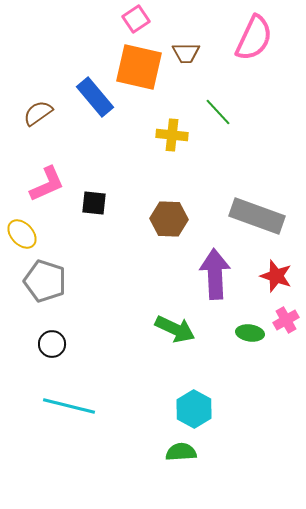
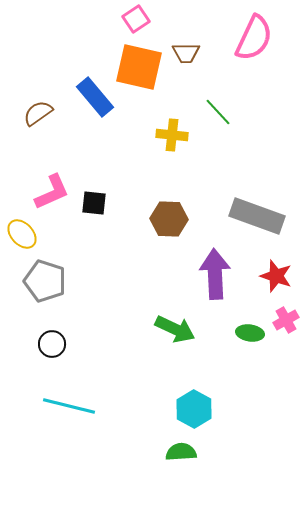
pink L-shape: moved 5 px right, 8 px down
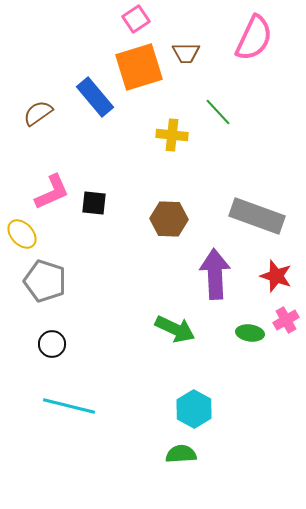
orange square: rotated 30 degrees counterclockwise
green semicircle: moved 2 px down
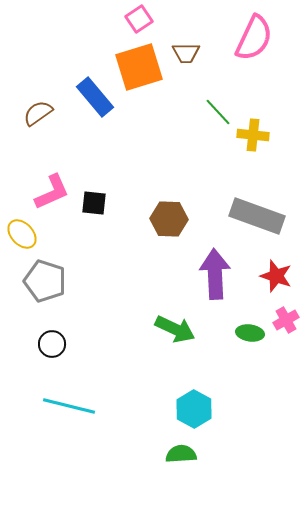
pink square: moved 3 px right
yellow cross: moved 81 px right
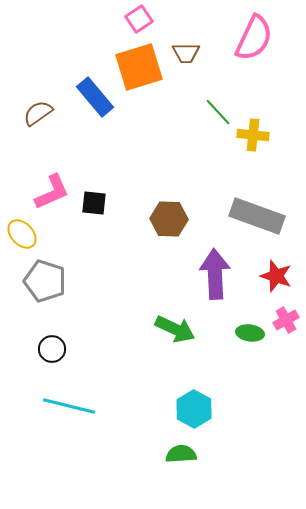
black circle: moved 5 px down
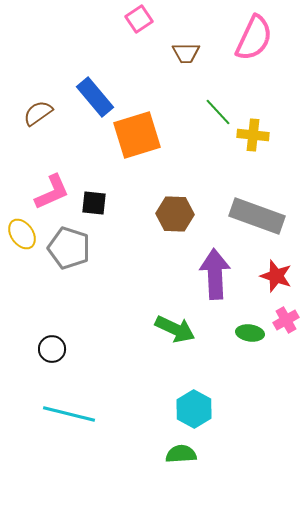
orange square: moved 2 px left, 68 px down
brown hexagon: moved 6 px right, 5 px up
yellow ellipse: rotated 8 degrees clockwise
gray pentagon: moved 24 px right, 33 px up
cyan line: moved 8 px down
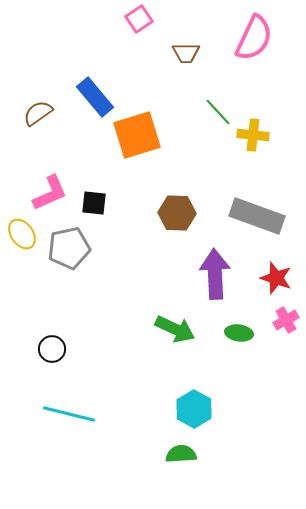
pink L-shape: moved 2 px left, 1 px down
brown hexagon: moved 2 px right, 1 px up
gray pentagon: rotated 30 degrees counterclockwise
red star: moved 2 px down
green ellipse: moved 11 px left
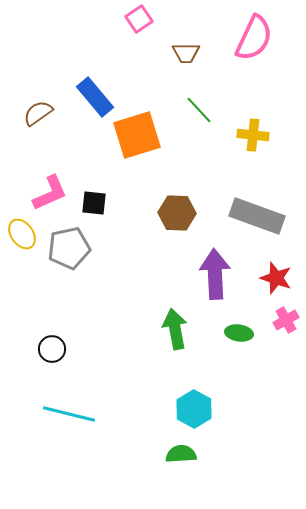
green line: moved 19 px left, 2 px up
green arrow: rotated 126 degrees counterclockwise
